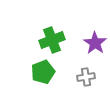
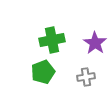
green cross: rotated 10 degrees clockwise
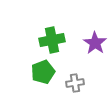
gray cross: moved 11 px left, 6 px down
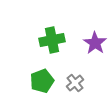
green pentagon: moved 1 px left, 9 px down
gray cross: rotated 30 degrees counterclockwise
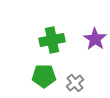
purple star: moved 4 px up
green pentagon: moved 2 px right, 5 px up; rotated 20 degrees clockwise
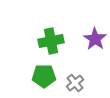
green cross: moved 1 px left, 1 px down
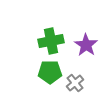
purple star: moved 9 px left, 6 px down
green pentagon: moved 6 px right, 4 px up
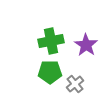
gray cross: moved 1 px down
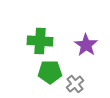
green cross: moved 11 px left; rotated 15 degrees clockwise
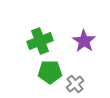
green cross: rotated 25 degrees counterclockwise
purple star: moved 2 px left, 4 px up
